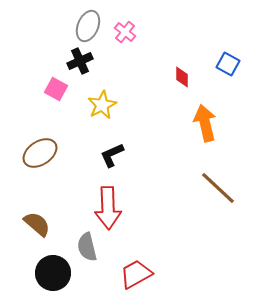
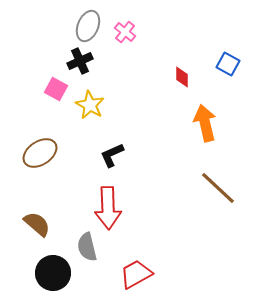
yellow star: moved 12 px left; rotated 16 degrees counterclockwise
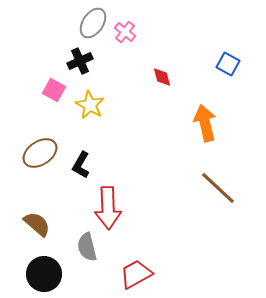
gray ellipse: moved 5 px right, 3 px up; rotated 12 degrees clockwise
red diamond: moved 20 px left; rotated 15 degrees counterclockwise
pink square: moved 2 px left, 1 px down
black L-shape: moved 31 px left, 10 px down; rotated 36 degrees counterclockwise
black circle: moved 9 px left, 1 px down
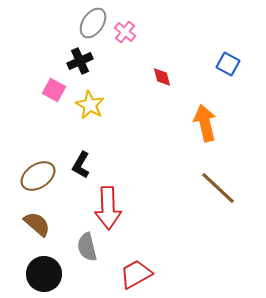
brown ellipse: moved 2 px left, 23 px down
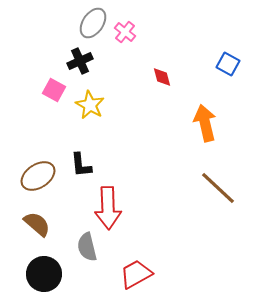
black L-shape: rotated 36 degrees counterclockwise
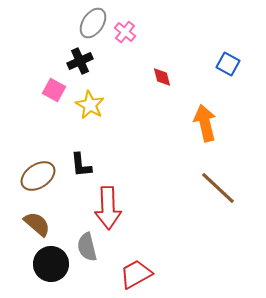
black circle: moved 7 px right, 10 px up
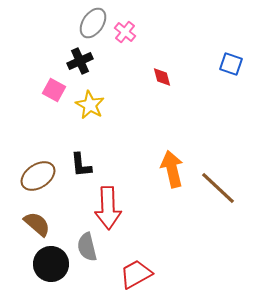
blue square: moved 3 px right; rotated 10 degrees counterclockwise
orange arrow: moved 33 px left, 46 px down
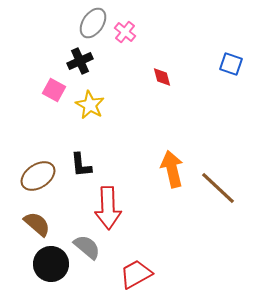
gray semicircle: rotated 144 degrees clockwise
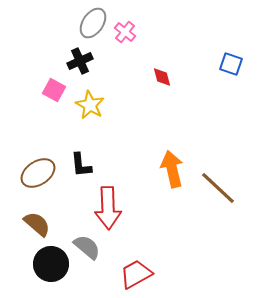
brown ellipse: moved 3 px up
